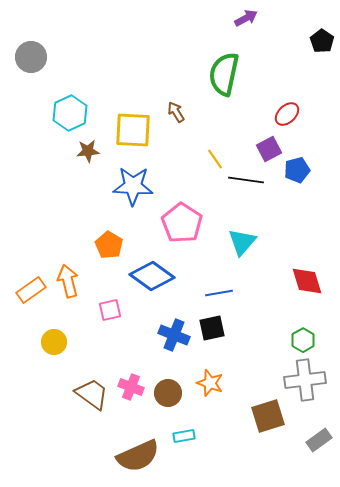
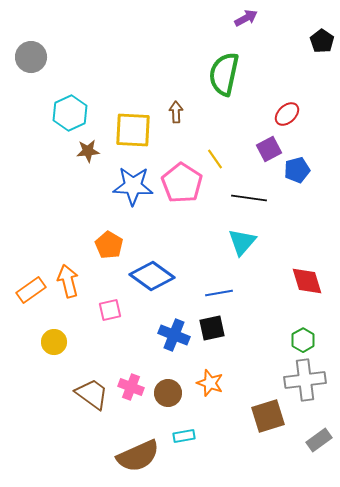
brown arrow: rotated 30 degrees clockwise
black line: moved 3 px right, 18 px down
pink pentagon: moved 40 px up
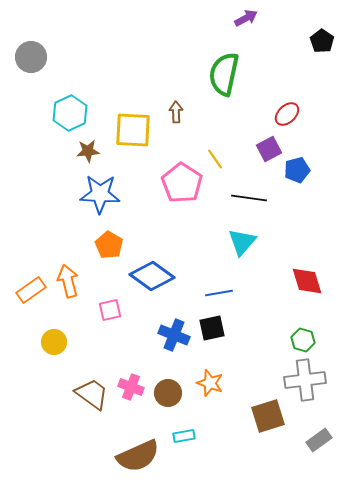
blue star: moved 33 px left, 8 px down
green hexagon: rotated 15 degrees counterclockwise
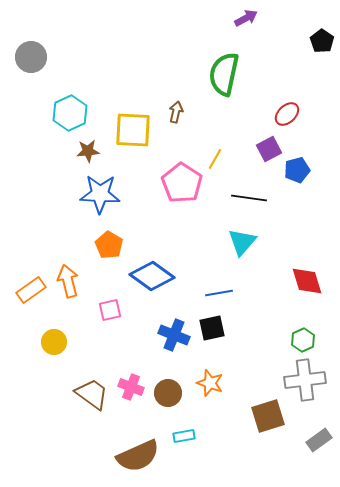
brown arrow: rotated 15 degrees clockwise
yellow line: rotated 65 degrees clockwise
green hexagon: rotated 20 degrees clockwise
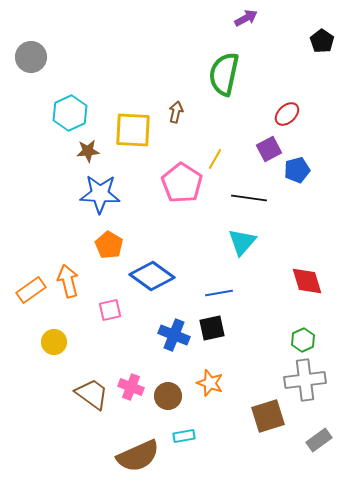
brown circle: moved 3 px down
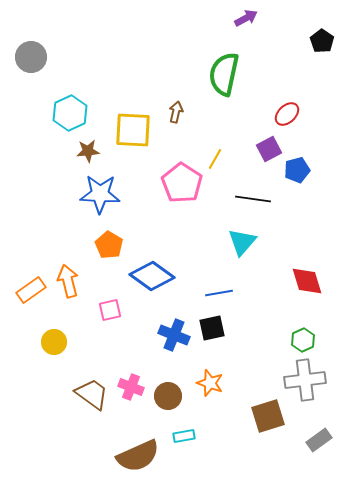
black line: moved 4 px right, 1 px down
